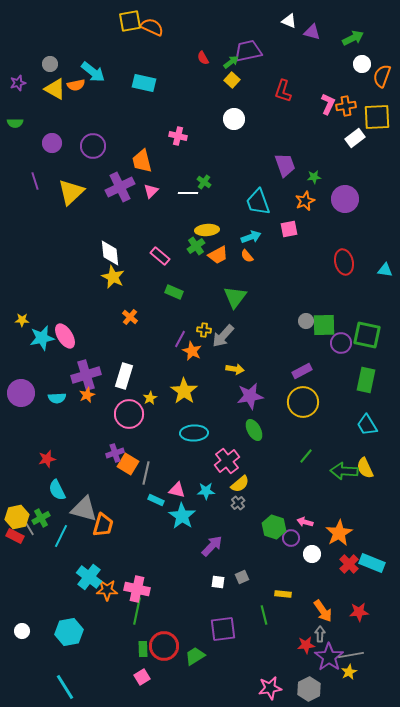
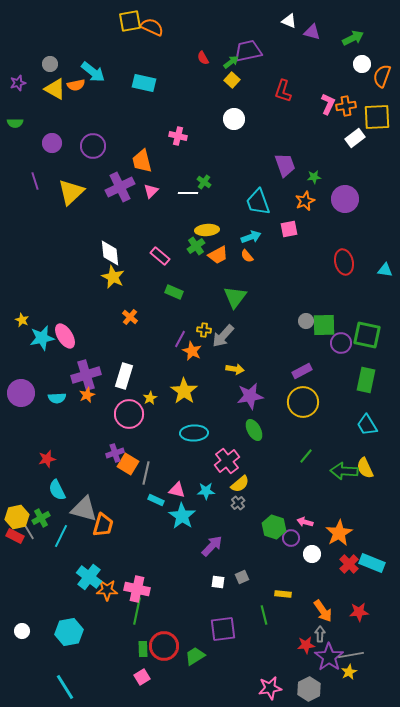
yellow star at (22, 320): rotated 24 degrees clockwise
gray line at (29, 528): moved 4 px down
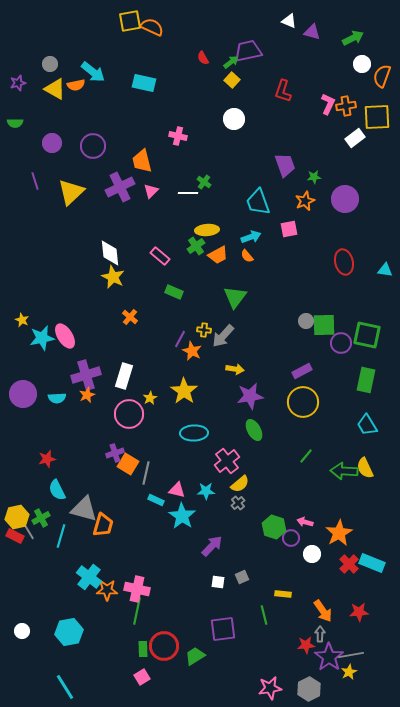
purple circle at (21, 393): moved 2 px right, 1 px down
cyan line at (61, 536): rotated 10 degrees counterclockwise
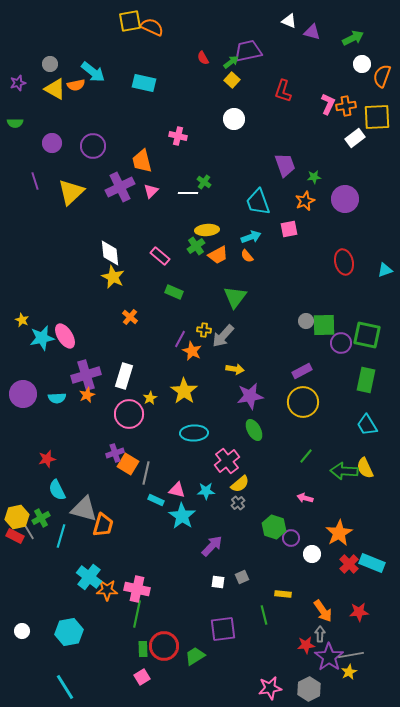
cyan triangle at (385, 270): rotated 28 degrees counterclockwise
pink arrow at (305, 522): moved 24 px up
green line at (137, 611): moved 3 px down
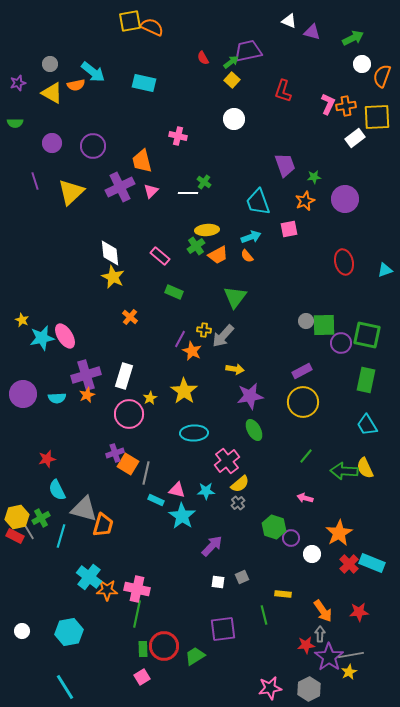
yellow triangle at (55, 89): moved 3 px left, 4 px down
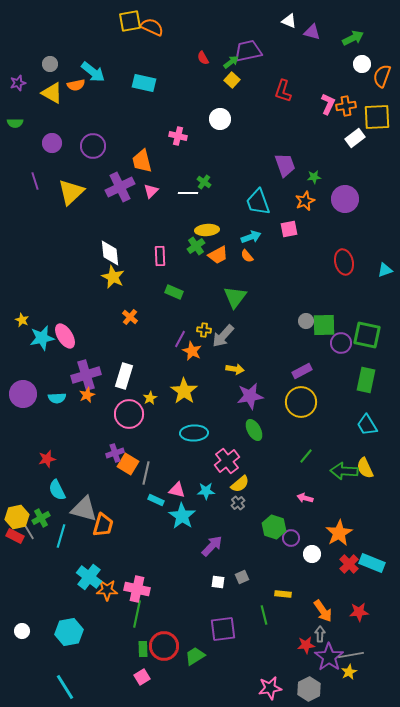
white circle at (234, 119): moved 14 px left
pink rectangle at (160, 256): rotated 48 degrees clockwise
yellow circle at (303, 402): moved 2 px left
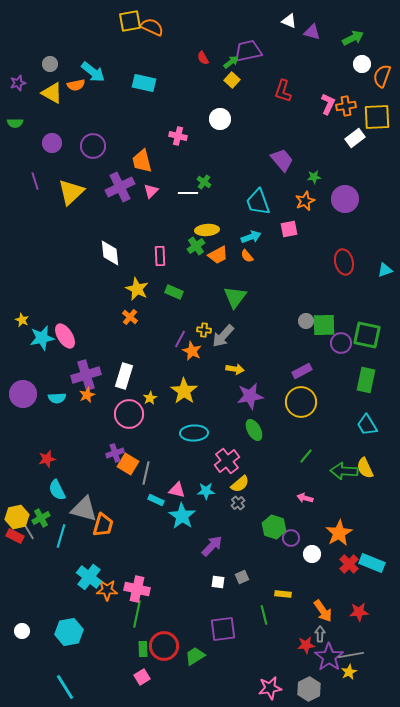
purple trapezoid at (285, 165): moved 3 px left, 5 px up; rotated 20 degrees counterclockwise
yellow star at (113, 277): moved 24 px right, 12 px down
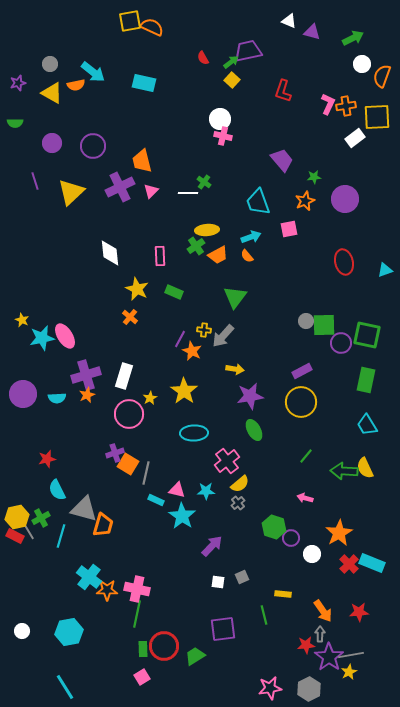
pink cross at (178, 136): moved 45 px right
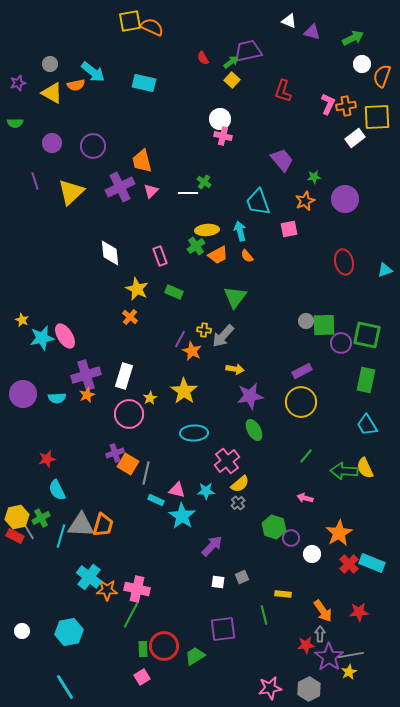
cyan arrow at (251, 237): moved 11 px left, 6 px up; rotated 84 degrees counterclockwise
pink rectangle at (160, 256): rotated 18 degrees counterclockwise
gray triangle at (84, 509): moved 3 px left, 16 px down; rotated 12 degrees counterclockwise
green line at (137, 614): moved 6 px left, 1 px down; rotated 16 degrees clockwise
